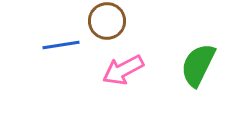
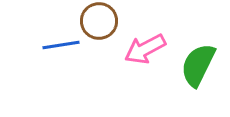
brown circle: moved 8 px left
pink arrow: moved 22 px right, 21 px up
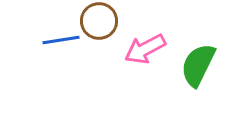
blue line: moved 5 px up
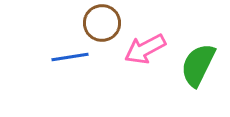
brown circle: moved 3 px right, 2 px down
blue line: moved 9 px right, 17 px down
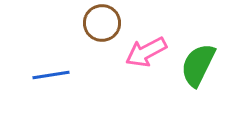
pink arrow: moved 1 px right, 3 px down
blue line: moved 19 px left, 18 px down
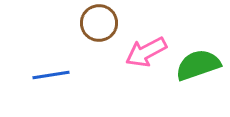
brown circle: moved 3 px left
green semicircle: rotated 45 degrees clockwise
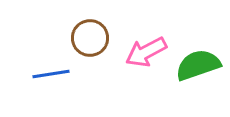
brown circle: moved 9 px left, 15 px down
blue line: moved 1 px up
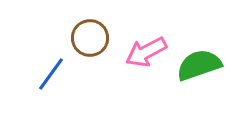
green semicircle: moved 1 px right
blue line: rotated 45 degrees counterclockwise
